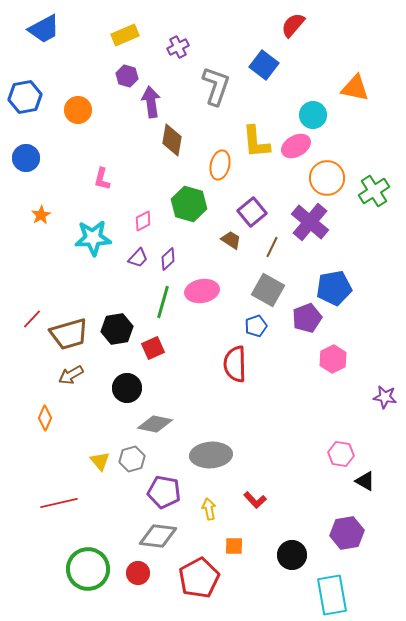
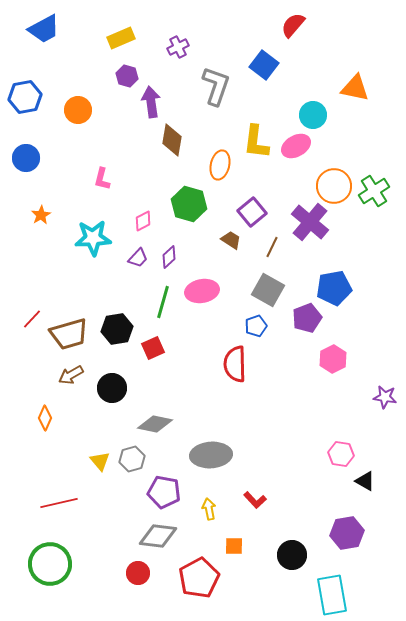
yellow rectangle at (125, 35): moved 4 px left, 3 px down
yellow L-shape at (256, 142): rotated 12 degrees clockwise
orange circle at (327, 178): moved 7 px right, 8 px down
purple diamond at (168, 259): moved 1 px right, 2 px up
black circle at (127, 388): moved 15 px left
green circle at (88, 569): moved 38 px left, 5 px up
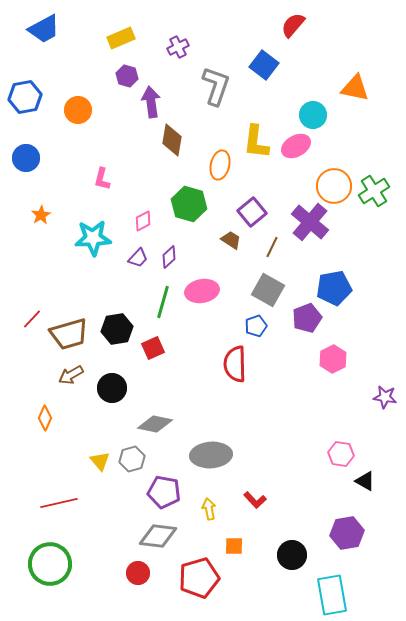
red pentagon at (199, 578): rotated 12 degrees clockwise
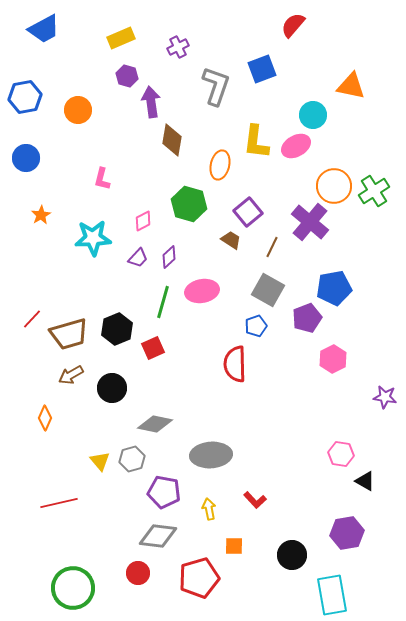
blue square at (264, 65): moved 2 px left, 4 px down; rotated 32 degrees clockwise
orange triangle at (355, 88): moved 4 px left, 2 px up
purple square at (252, 212): moved 4 px left
black hexagon at (117, 329): rotated 12 degrees counterclockwise
green circle at (50, 564): moved 23 px right, 24 px down
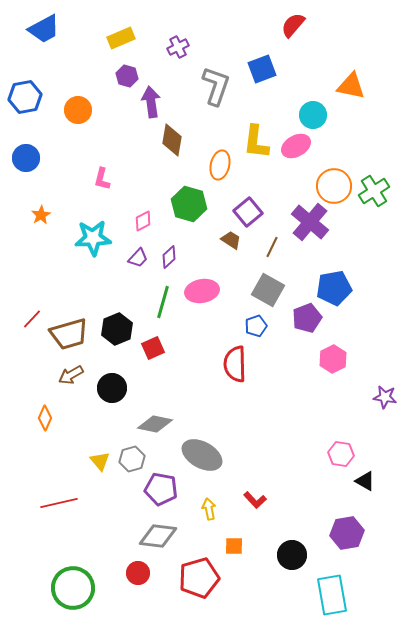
gray ellipse at (211, 455): moved 9 px left; rotated 33 degrees clockwise
purple pentagon at (164, 492): moved 3 px left, 3 px up
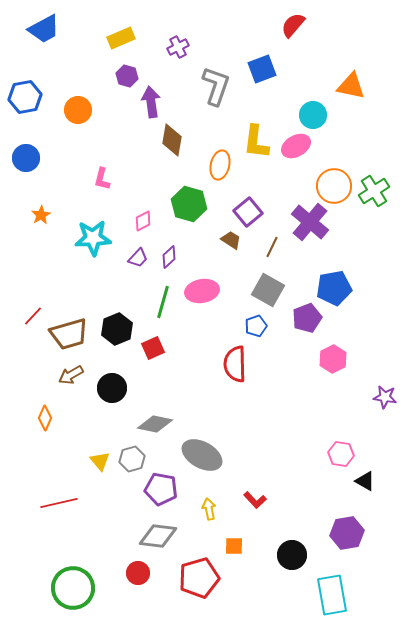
red line at (32, 319): moved 1 px right, 3 px up
